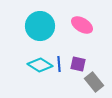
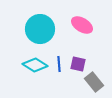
cyan circle: moved 3 px down
cyan diamond: moved 5 px left
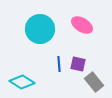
cyan diamond: moved 13 px left, 17 px down
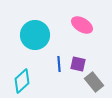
cyan circle: moved 5 px left, 6 px down
cyan diamond: moved 1 px up; rotated 75 degrees counterclockwise
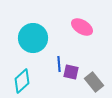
pink ellipse: moved 2 px down
cyan circle: moved 2 px left, 3 px down
purple square: moved 7 px left, 8 px down
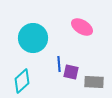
gray rectangle: rotated 48 degrees counterclockwise
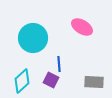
purple square: moved 20 px left, 8 px down; rotated 14 degrees clockwise
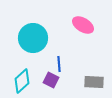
pink ellipse: moved 1 px right, 2 px up
